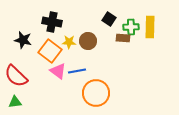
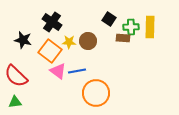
black cross: rotated 24 degrees clockwise
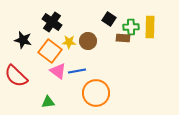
green triangle: moved 33 px right
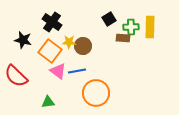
black square: rotated 24 degrees clockwise
brown circle: moved 5 px left, 5 px down
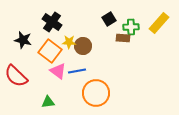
yellow rectangle: moved 9 px right, 4 px up; rotated 40 degrees clockwise
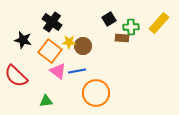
brown rectangle: moved 1 px left
green triangle: moved 2 px left, 1 px up
